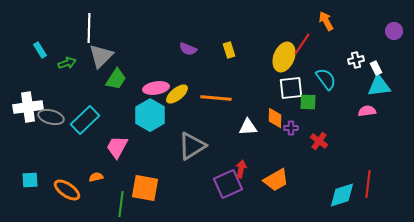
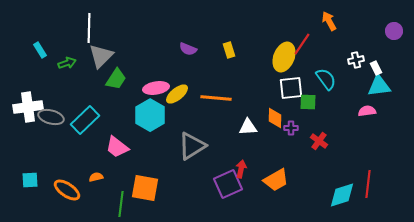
orange arrow at (326, 21): moved 3 px right
pink trapezoid at (117, 147): rotated 80 degrees counterclockwise
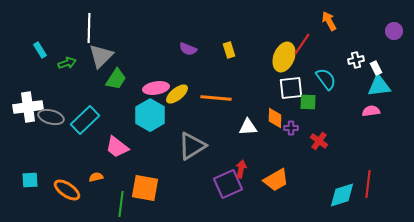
pink semicircle at (367, 111): moved 4 px right
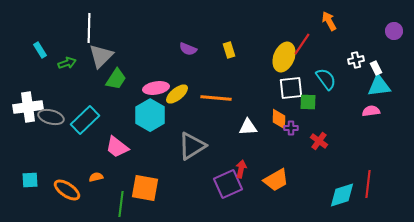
orange diamond at (275, 118): moved 4 px right, 1 px down
